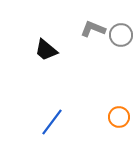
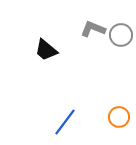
blue line: moved 13 px right
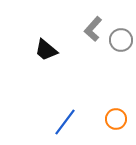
gray L-shape: rotated 70 degrees counterclockwise
gray circle: moved 5 px down
orange circle: moved 3 px left, 2 px down
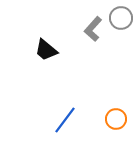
gray circle: moved 22 px up
blue line: moved 2 px up
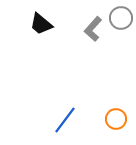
black trapezoid: moved 5 px left, 26 px up
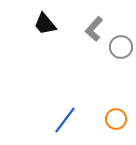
gray circle: moved 29 px down
black trapezoid: moved 4 px right; rotated 10 degrees clockwise
gray L-shape: moved 1 px right
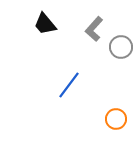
blue line: moved 4 px right, 35 px up
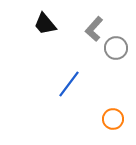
gray circle: moved 5 px left, 1 px down
blue line: moved 1 px up
orange circle: moved 3 px left
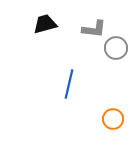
black trapezoid: rotated 115 degrees clockwise
gray L-shape: rotated 125 degrees counterclockwise
blue line: rotated 24 degrees counterclockwise
